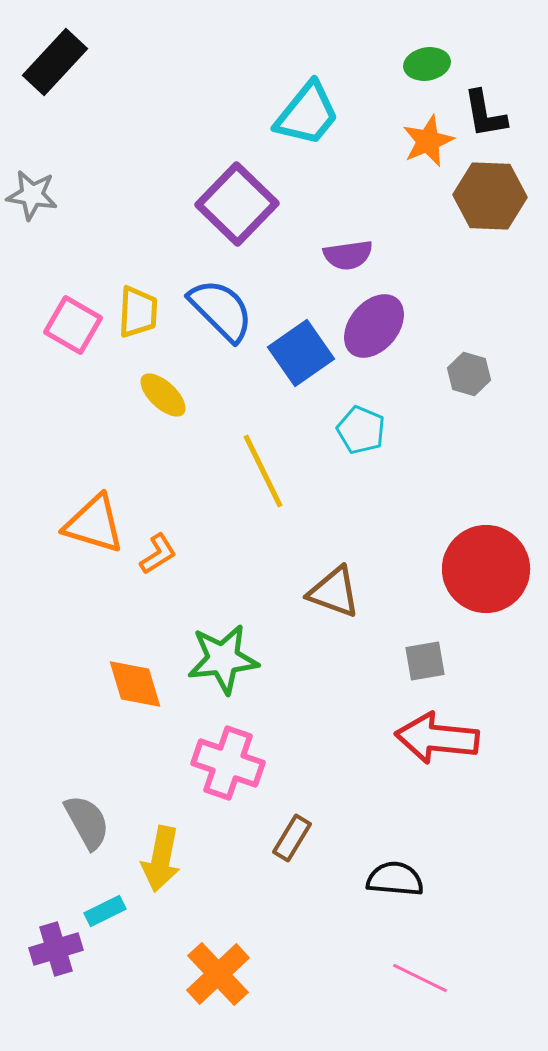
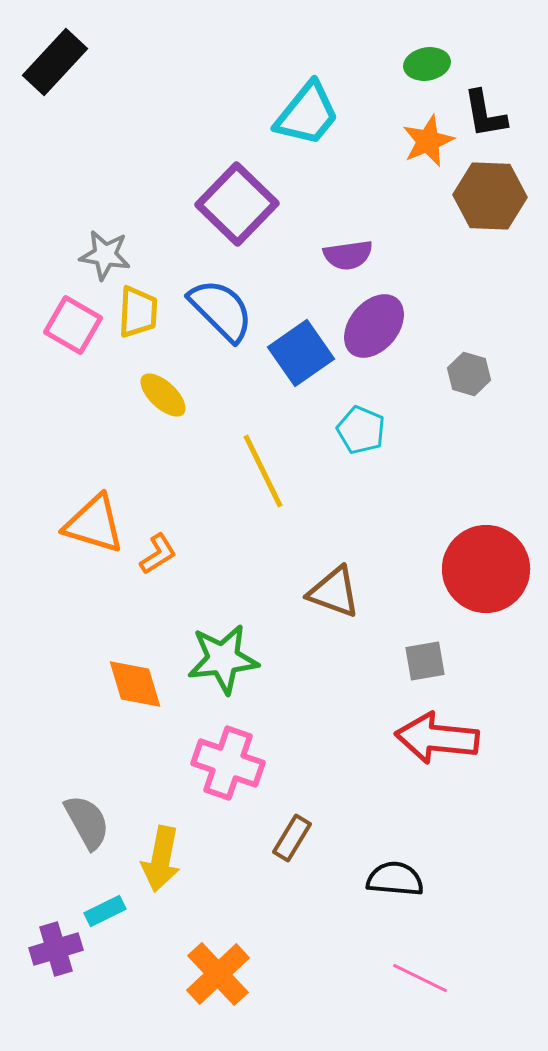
gray star: moved 73 px right, 60 px down
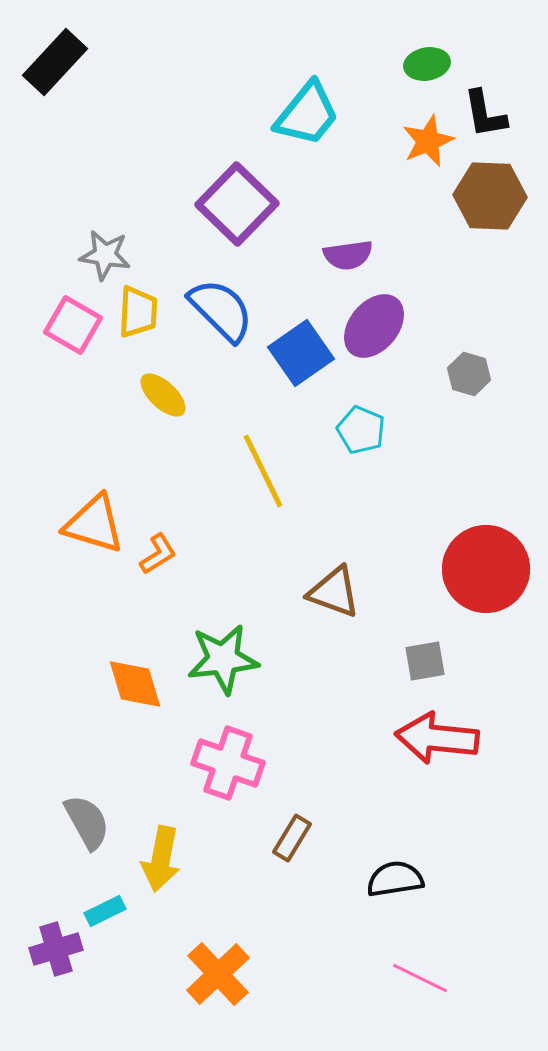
black semicircle: rotated 14 degrees counterclockwise
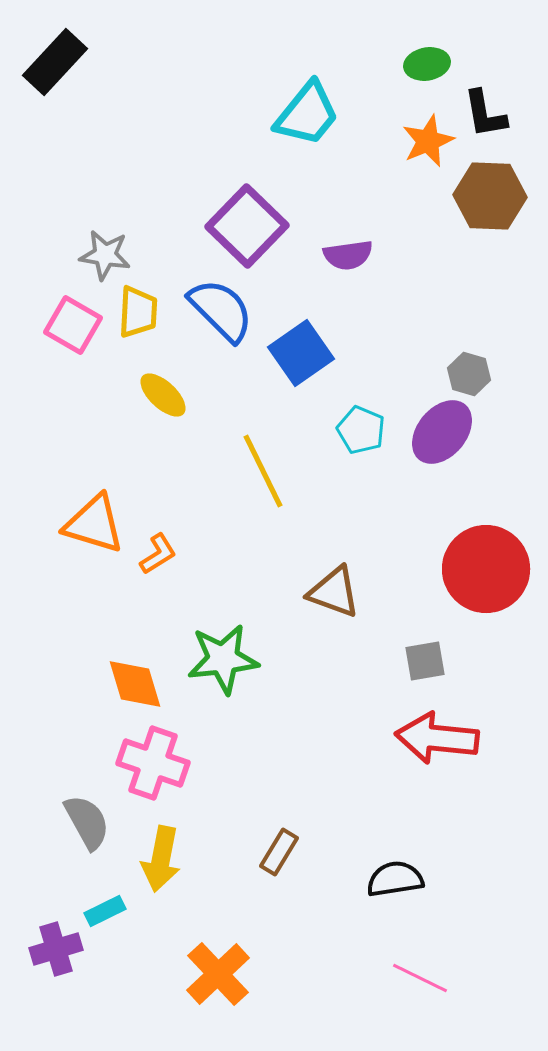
purple square: moved 10 px right, 22 px down
purple ellipse: moved 68 px right, 106 px down
pink cross: moved 75 px left
brown rectangle: moved 13 px left, 14 px down
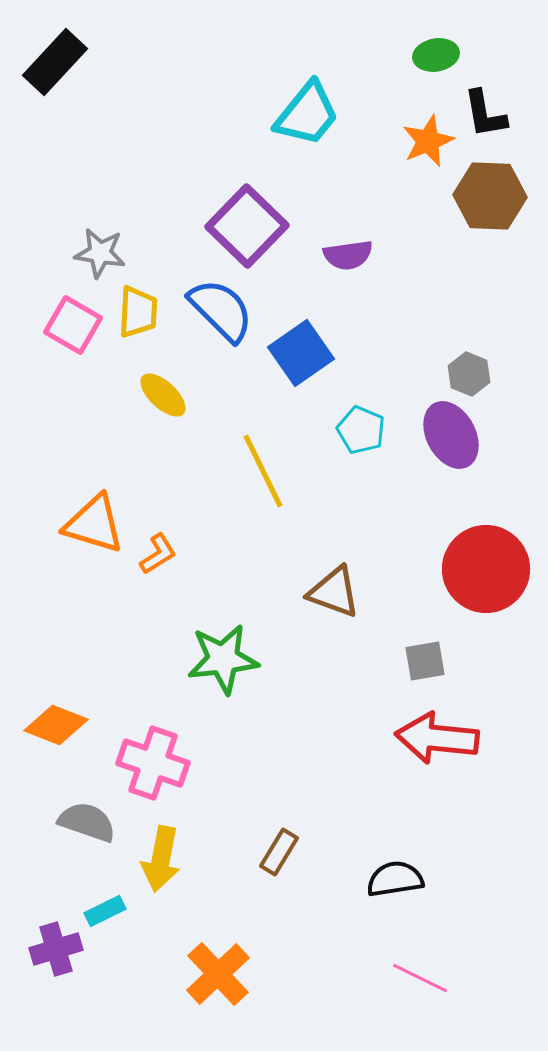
green ellipse: moved 9 px right, 9 px up
gray star: moved 5 px left, 2 px up
gray hexagon: rotated 6 degrees clockwise
purple ellipse: moved 9 px right, 3 px down; rotated 68 degrees counterclockwise
orange diamond: moved 79 px left, 41 px down; rotated 52 degrees counterclockwise
gray semicircle: rotated 42 degrees counterclockwise
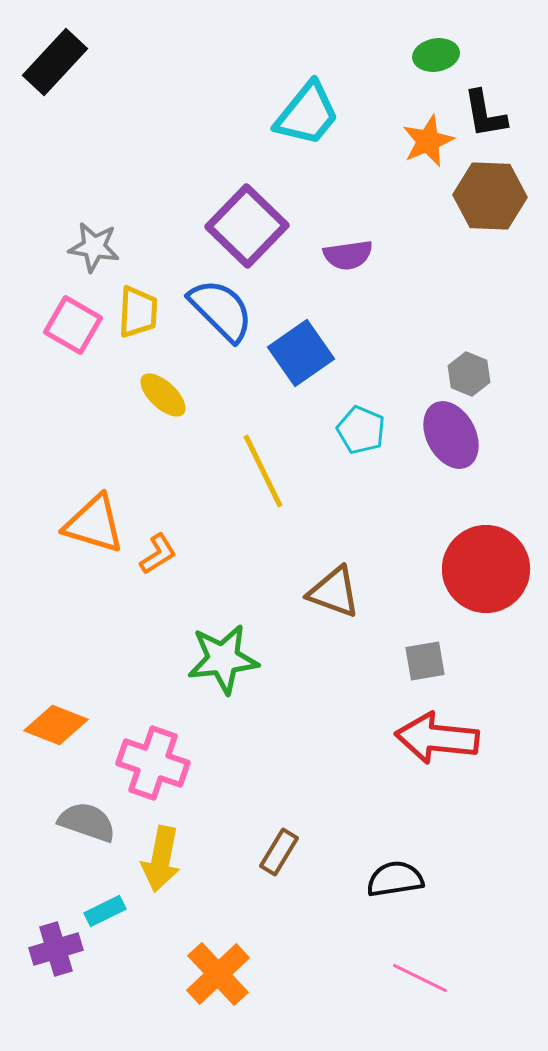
gray star: moved 6 px left, 6 px up
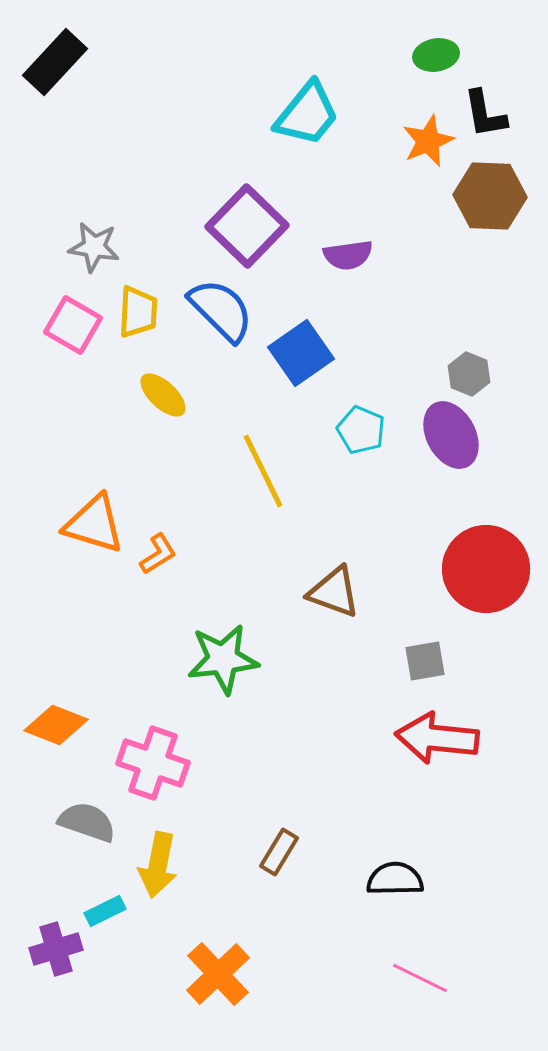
yellow arrow: moved 3 px left, 6 px down
black semicircle: rotated 8 degrees clockwise
